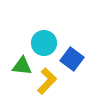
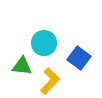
blue square: moved 7 px right, 1 px up
yellow L-shape: moved 3 px right
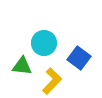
yellow L-shape: moved 2 px right
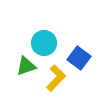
green triangle: moved 4 px right; rotated 25 degrees counterclockwise
yellow L-shape: moved 4 px right, 3 px up
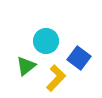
cyan circle: moved 2 px right, 2 px up
green triangle: rotated 20 degrees counterclockwise
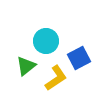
blue square: rotated 25 degrees clockwise
yellow L-shape: rotated 12 degrees clockwise
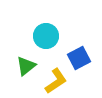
cyan circle: moved 5 px up
yellow L-shape: moved 3 px down
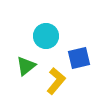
blue square: rotated 15 degrees clockwise
yellow L-shape: rotated 16 degrees counterclockwise
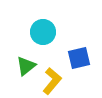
cyan circle: moved 3 px left, 4 px up
yellow L-shape: moved 4 px left
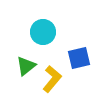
yellow L-shape: moved 2 px up
